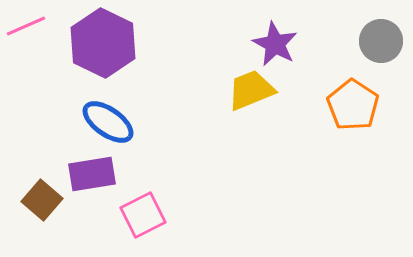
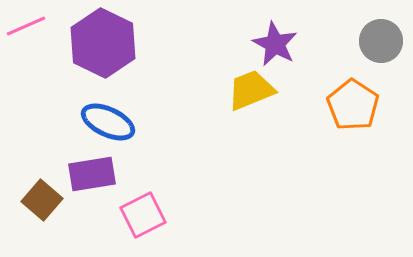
blue ellipse: rotated 10 degrees counterclockwise
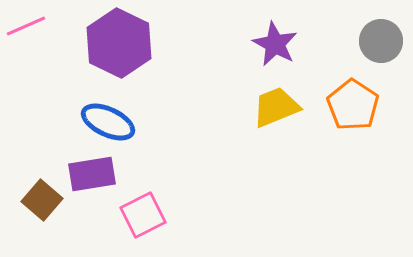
purple hexagon: moved 16 px right
yellow trapezoid: moved 25 px right, 17 px down
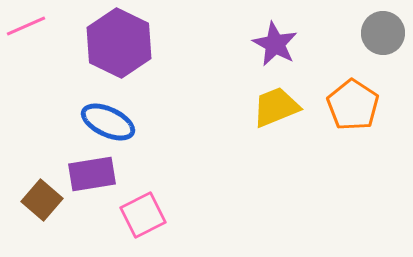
gray circle: moved 2 px right, 8 px up
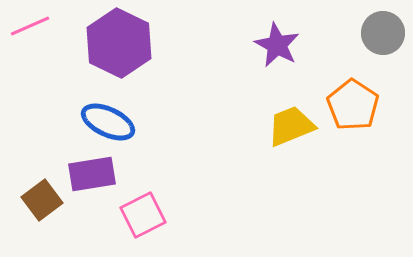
pink line: moved 4 px right
purple star: moved 2 px right, 1 px down
yellow trapezoid: moved 15 px right, 19 px down
brown square: rotated 12 degrees clockwise
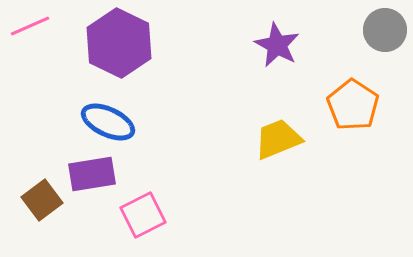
gray circle: moved 2 px right, 3 px up
yellow trapezoid: moved 13 px left, 13 px down
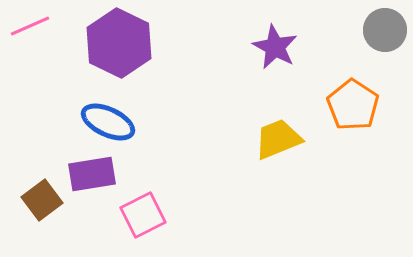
purple star: moved 2 px left, 2 px down
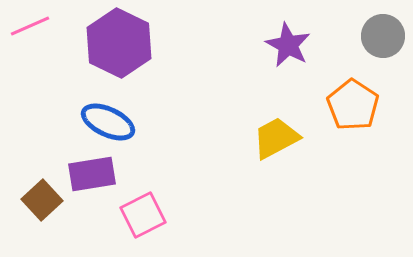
gray circle: moved 2 px left, 6 px down
purple star: moved 13 px right, 2 px up
yellow trapezoid: moved 2 px left, 1 px up; rotated 6 degrees counterclockwise
brown square: rotated 6 degrees counterclockwise
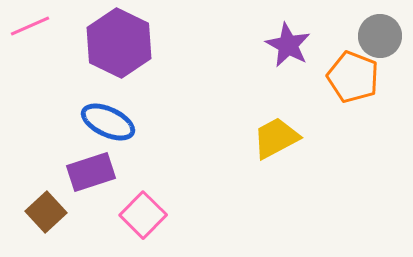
gray circle: moved 3 px left
orange pentagon: moved 28 px up; rotated 12 degrees counterclockwise
purple rectangle: moved 1 px left, 2 px up; rotated 9 degrees counterclockwise
brown square: moved 4 px right, 12 px down
pink square: rotated 18 degrees counterclockwise
